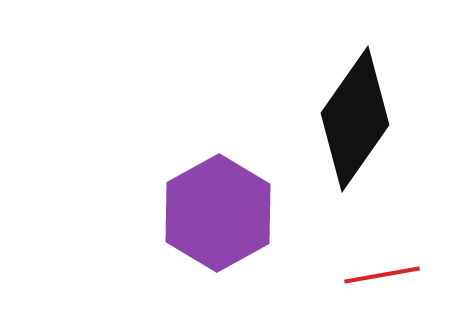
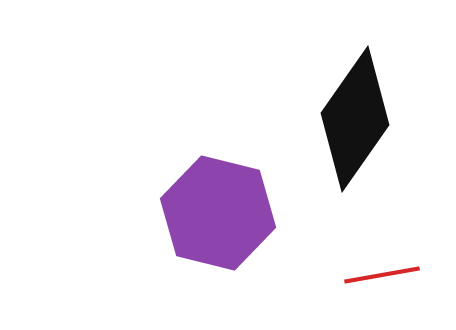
purple hexagon: rotated 17 degrees counterclockwise
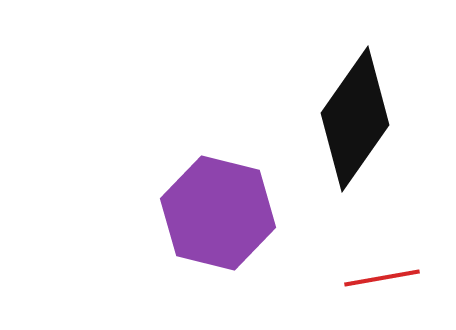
red line: moved 3 px down
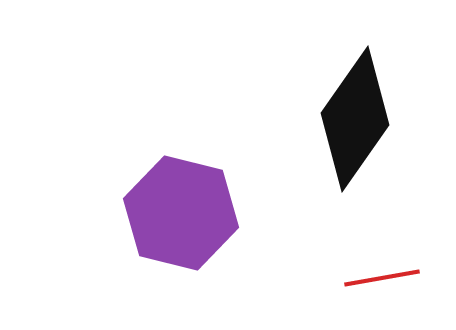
purple hexagon: moved 37 px left
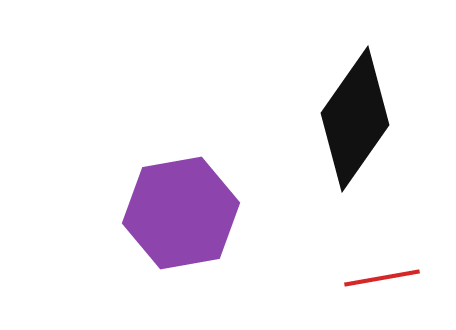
purple hexagon: rotated 24 degrees counterclockwise
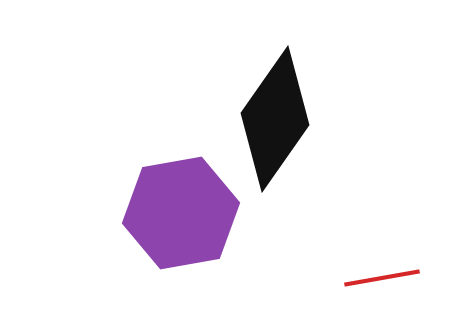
black diamond: moved 80 px left
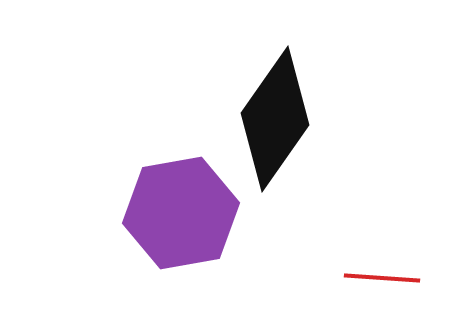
red line: rotated 14 degrees clockwise
